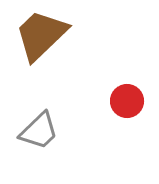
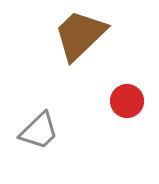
brown trapezoid: moved 39 px right
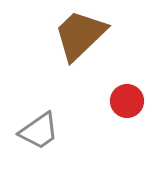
gray trapezoid: rotated 9 degrees clockwise
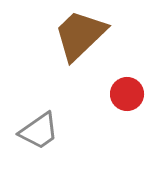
red circle: moved 7 px up
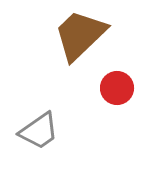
red circle: moved 10 px left, 6 px up
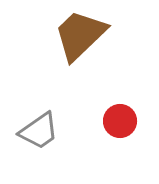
red circle: moved 3 px right, 33 px down
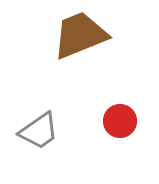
brown trapezoid: rotated 22 degrees clockwise
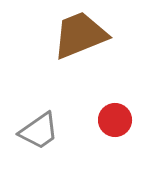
red circle: moved 5 px left, 1 px up
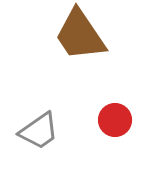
brown trapezoid: rotated 102 degrees counterclockwise
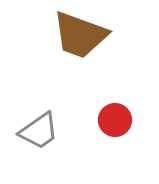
brown trapezoid: rotated 36 degrees counterclockwise
